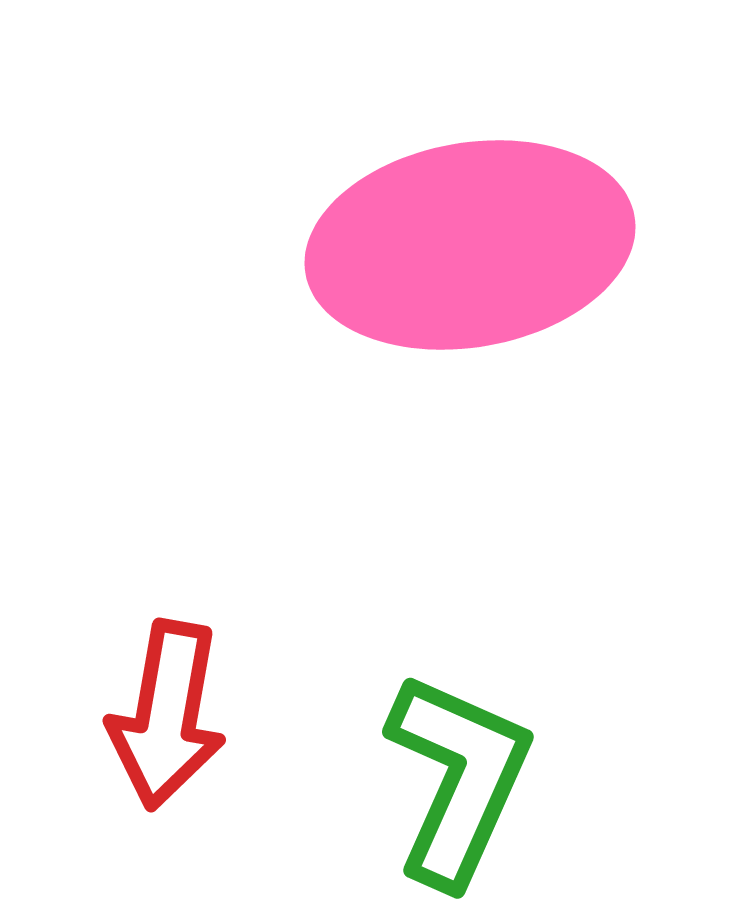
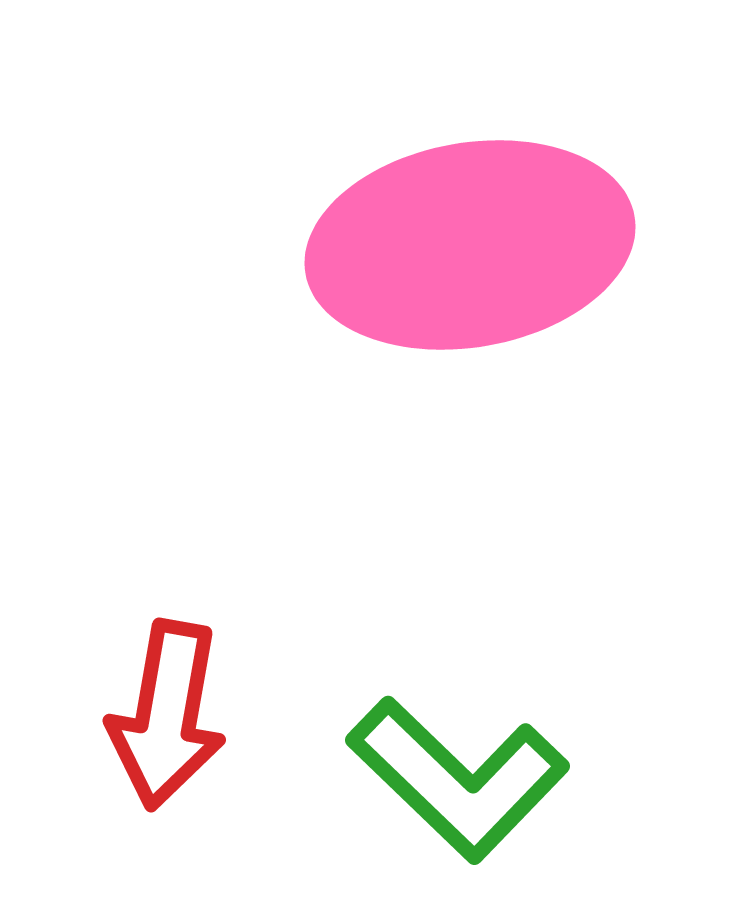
green L-shape: rotated 110 degrees clockwise
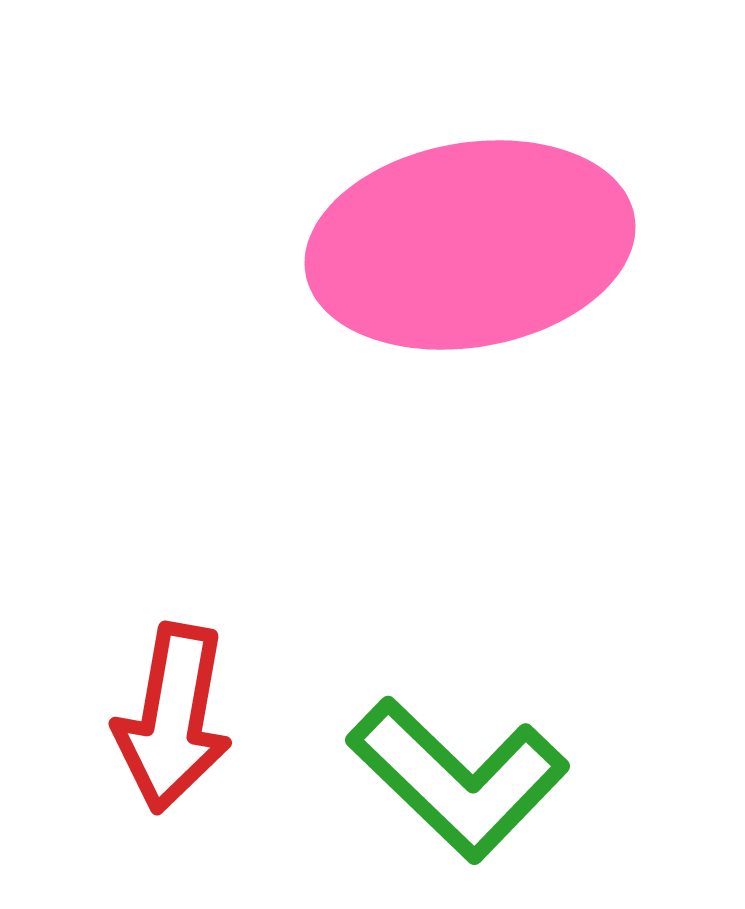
red arrow: moved 6 px right, 3 px down
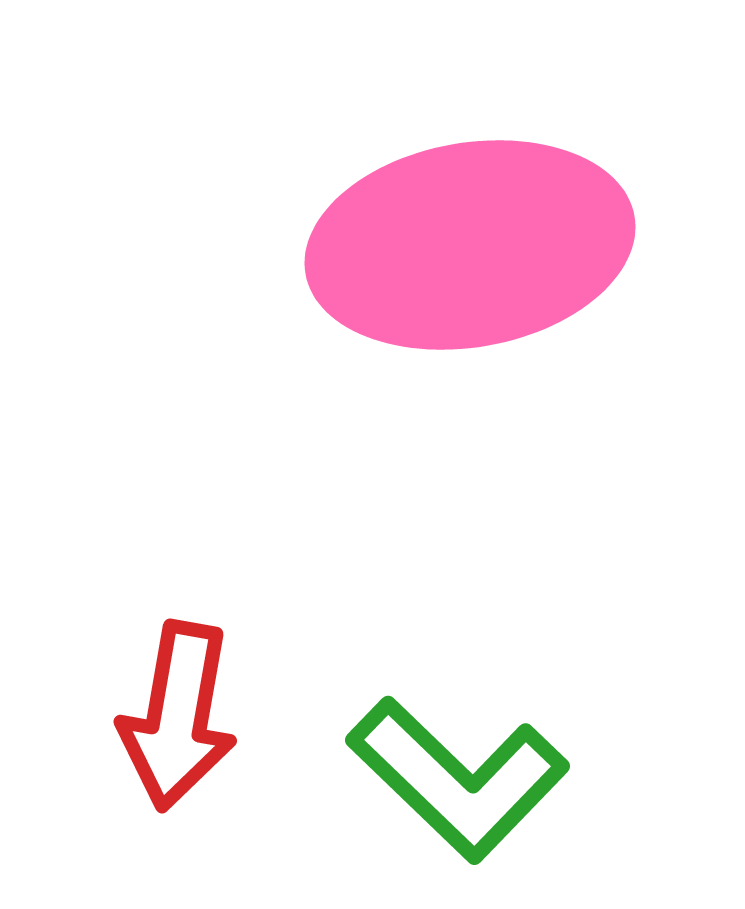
red arrow: moved 5 px right, 2 px up
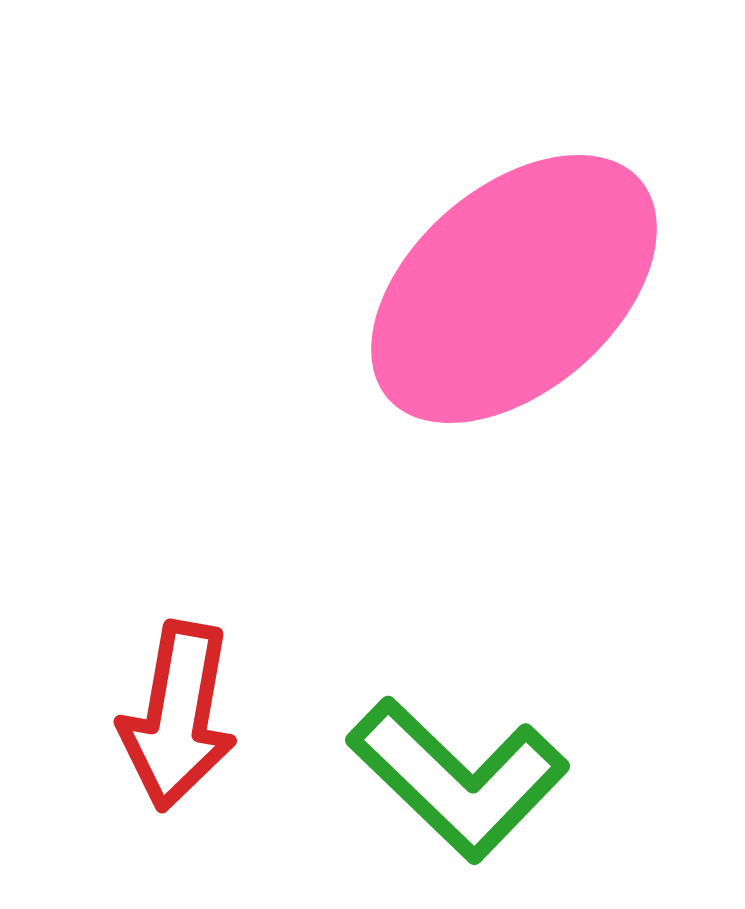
pink ellipse: moved 44 px right, 44 px down; rotated 31 degrees counterclockwise
